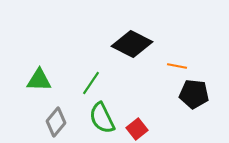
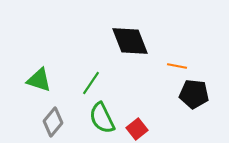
black diamond: moved 2 px left, 3 px up; rotated 42 degrees clockwise
green triangle: rotated 16 degrees clockwise
gray diamond: moved 3 px left
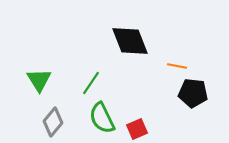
green triangle: rotated 40 degrees clockwise
black pentagon: moved 1 px left, 1 px up
red square: rotated 15 degrees clockwise
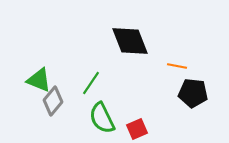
green triangle: rotated 36 degrees counterclockwise
gray diamond: moved 21 px up
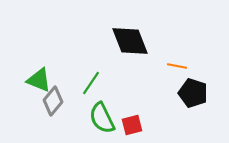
black pentagon: rotated 12 degrees clockwise
red square: moved 5 px left, 4 px up; rotated 10 degrees clockwise
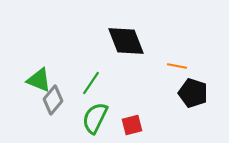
black diamond: moved 4 px left
gray diamond: moved 1 px up
green semicircle: moved 7 px left; rotated 52 degrees clockwise
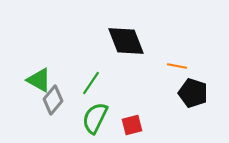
green triangle: rotated 8 degrees clockwise
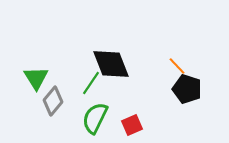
black diamond: moved 15 px left, 23 px down
orange line: rotated 36 degrees clockwise
green triangle: moved 3 px left, 2 px up; rotated 28 degrees clockwise
black pentagon: moved 6 px left, 4 px up
gray diamond: moved 1 px down
red square: rotated 10 degrees counterclockwise
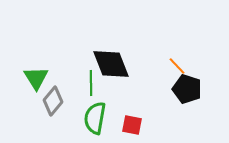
green line: rotated 35 degrees counterclockwise
green semicircle: rotated 16 degrees counterclockwise
red square: rotated 35 degrees clockwise
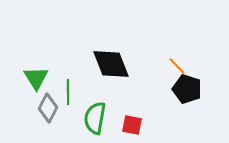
green line: moved 23 px left, 9 px down
gray diamond: moved 5 px left, 7 px down; rotated 12 degrees counterclockwise
